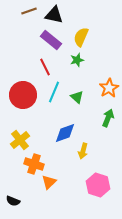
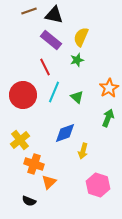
black semicircle: moved 16 px right
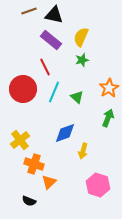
green star: moved 5 px right
red circle: moved 6 px up
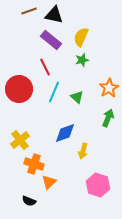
red circle: moved 4 px left
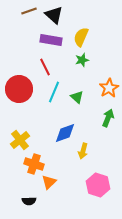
black triangle: rotated 30 degrees clockwise
purple rectangle: rotated 30 degrees counterclockwise
black semicircle: rotated 24 degrees counterclockwise
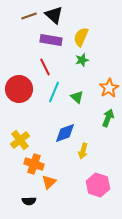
brown line: moved 5 px down
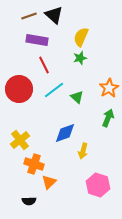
purple rectangle: moved 14 px left
green star: moved 2 px left, 2 px up
red line: moved 1 px left, 2 px up
cyan line: moved 2 px up; rotated 30 degrees clockwise
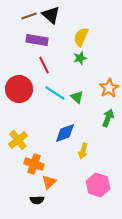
black triangle: moved 3 px left
cyan line: moved 1 px right, 3 px down; rotated 70 degrees clockwise
yellow cross: moved 2 px left
black semicircle: moved 8 px right, 1 px up
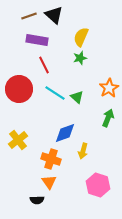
black triangle: moved 3 px right
orange cross: moved 17 px right, 5 px up
orange triangle: rotated 21 degrees counterclockwise
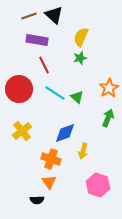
yellow cross: moved 4 px right, 9 px up
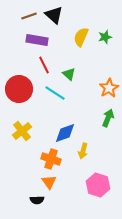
green star: moved 25 px right, 21 px up
green triangle: moved 8 px left, 23 px up
